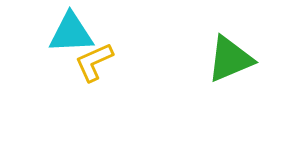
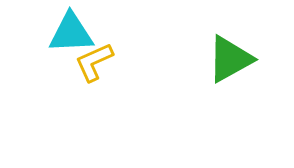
green triangle: rotated 6 degrees counterclockwise
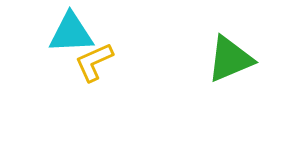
green triangle: rotated 6 degrees clockwise
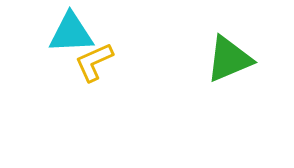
green triangle: moved 1 px left
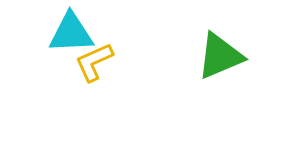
green triangle: moved 9 px left, 3 px up
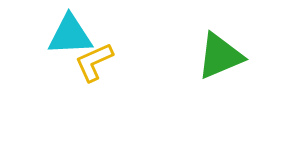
cyan triangle: moved 1 px left, 2 px down
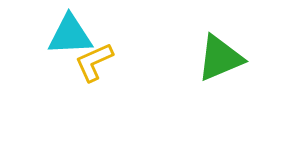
green triangle: moved 2 px down
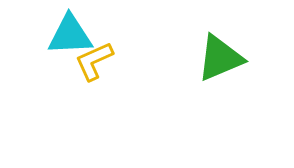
yellow L-shape: moved 1 px up
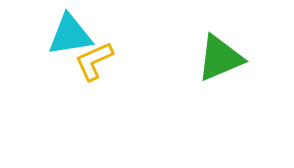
cyan triangle: rotated 6 degrees counterclockwise
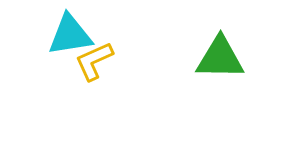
green triangle: rotated 24 degrees clockwise
